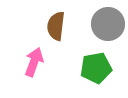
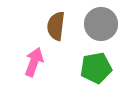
gray circle: moved 7 px left
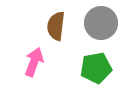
gray circle: moved 1 px up
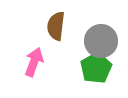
gray circle: moved 18 px down
green pentagon: rotated 20 degrees counterclockwise
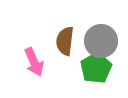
brown semicircle: moved 9 px right, 15 px down
pink arrow: rotated 136 degrees clockwise
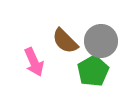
brown semicircle: rotated 52 degrees counterclockwise
green pentagon: moved 3 px left, 3 px down
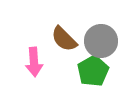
brown semicircle: moved 1 px left, 2 px up
pink arrow: rotated 20 degrees clockwise
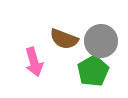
brown semicircle: rotated 24 degrees counterclockwise
pink arrow: rotated 12 degrees counterclockwise
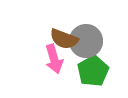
gray circle: moved 15 px left
pink arrow: moved 20 px right, 3 px up
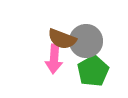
brown semicircle: moved 2 px left
pink arrow: rotated 20 degrees clockwise
